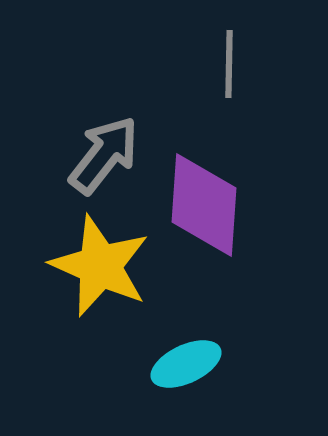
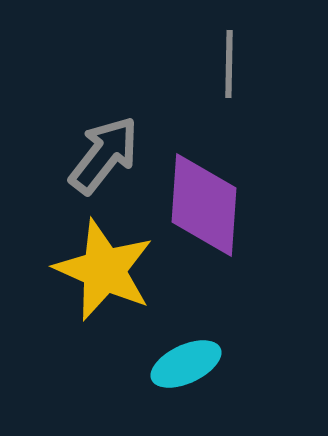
yellow star: moved 4 px right, 4 px down
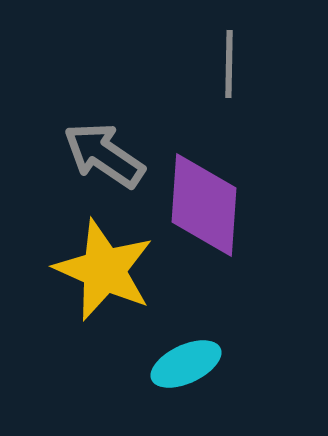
gray arrow: rotated 94 degrees counterclockwise
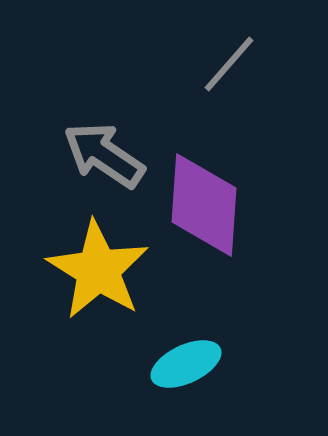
gray line: rotated 40 degrees clockwise
yellow star: moved 6 px left; rotated 8 degrees clockwise
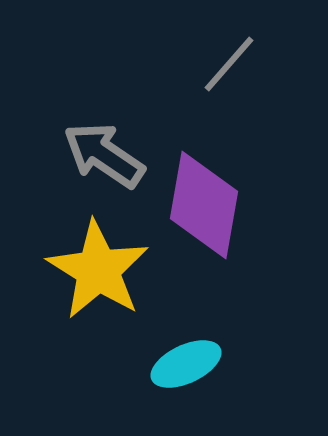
purple diamond: rotated 6 degrees clockwise
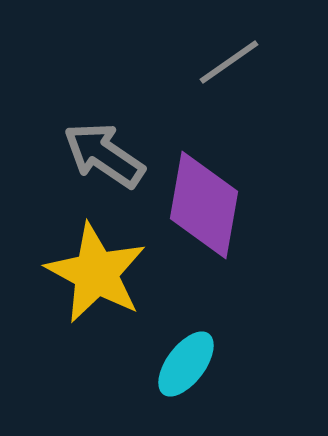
gray line: moved 2 px up; rotated 14 degrees clockwise
yellow star: moved 2 px left, 3 px down; rotated 4 degrees counterclockwise
cyan ellipse: rotated 28 degrees counterclockwise
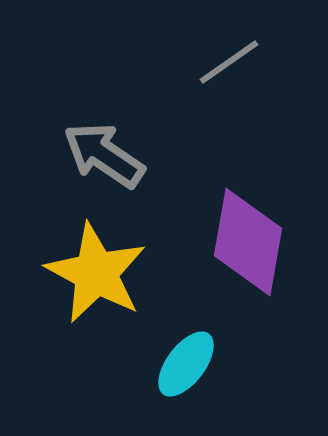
purple diamond: moved 44 px right, 37 px down
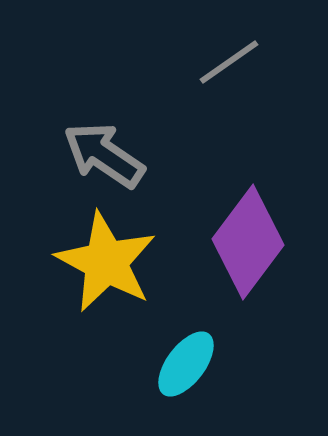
purple diamond: rotated 27 degrees clockwise
yellow star: moved 10 px right, 11 px up
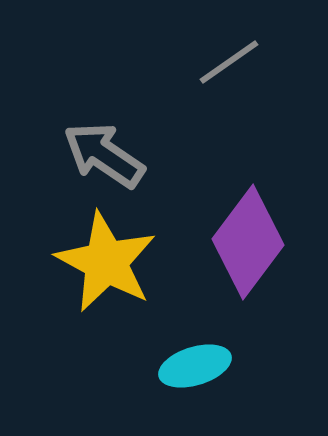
cyan ellipse: moved 9 px right, 2 px down; rotated 36 degrees clockwise
